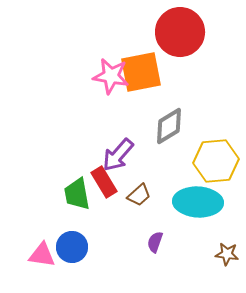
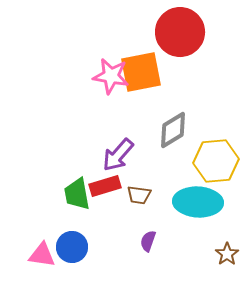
gray diamond: moved 4 px right, 4 px down
red rectangle: moved 1 px right, 4 px down; rotated 76 degrees counterclockwise
brown trapezoid: rotated 50 degrees clockwise
purple semicircle: moved 7 px left, 1 px up
brown star: rotated 30 degrees clockwise
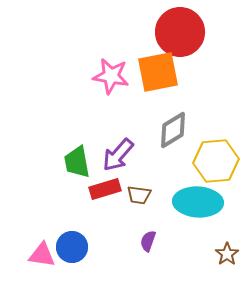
orange square: moved 17 px right
red rectangle: moved 3 px down
green trapezoid: moved 32 px up
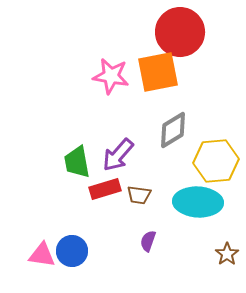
blue circle: moved 4 px down
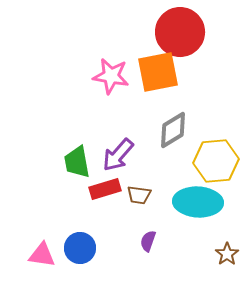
blue circle: moved 8 px right, 3 px up
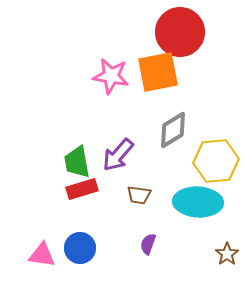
red rectangle: moved 23 px left
purple semicircle: moved 3 px down
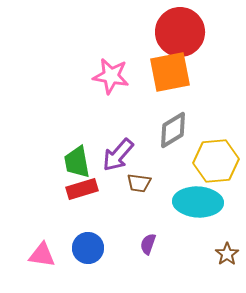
orange square: moved 12 px right
brown trapezoid: moved 12 px up
blue circle: moved 8 px right
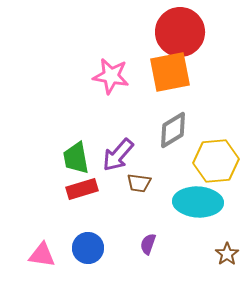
green trapezoid: moved 1 px left, 4 px up
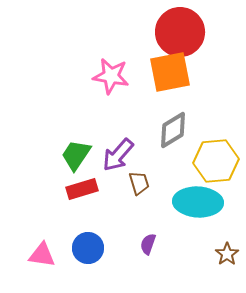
green trapezoid: moved 3 px up; rotated 44 degrees clockwise
brown trapezoid: rotated 115 degrees counterclockwise
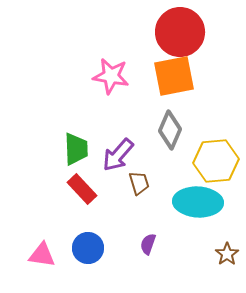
orange square: moved 4 px right, 4 px down
gray diamond: moved 3 px left; rotated 36 degrees counterclockwise
green trapezoid: moved 6 px up; rotated 144 degrees clockwise
red rectangle: rotated 64 degrees clockwise
